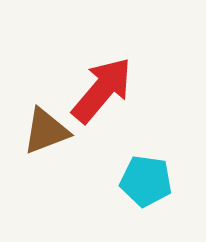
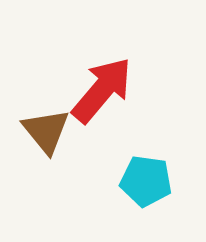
brown triangle: rotated 48 degrees counterclockwise
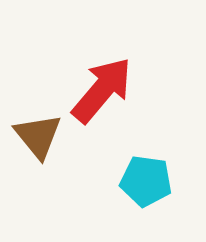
brown triangle: moved 8 px left, 5 px down
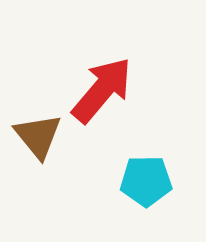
cyan pentagon: rotated 9 degrees counterclockwise
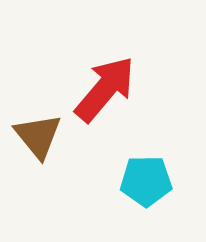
red arrow: moved 3 px right, 1 px up
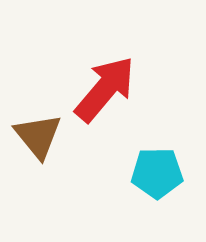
cyan pentagon: moved 11 px right, 8 px up
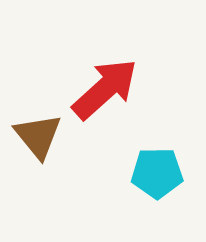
red arrow: rotated 8 degrees clockwise
